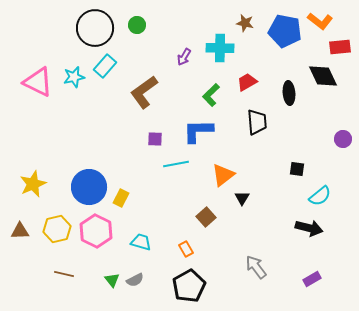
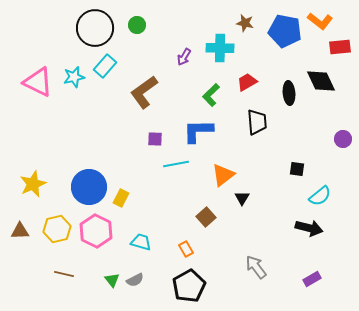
black diamond at (323, 76): moved 2 px left, 5 px down
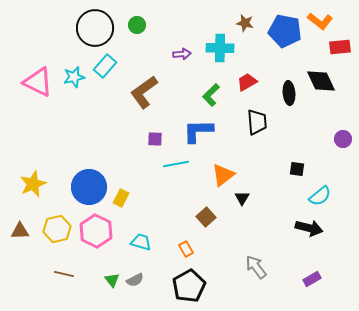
purple arrow at (184, 57): moved 2 px left, 3 px up; rotated 126 degrees counterclockwise
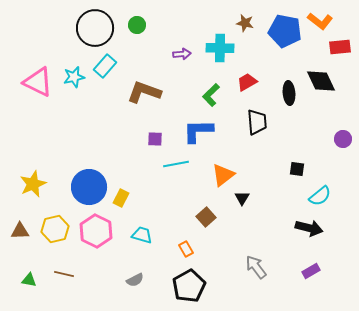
brown L-shape at (144, 92): rotated 56 degrees clockwise
yellow hexagon at (57, 229): moved 2 px left
cyan trapezoid at (141, 242): moved 1 px right, 7 px up
purple rectangle at (312, 279): moved 1 px left, 8 px up
green triangle at (112, 280): moved 83 px left; rotated 42 degrees counterclockwise
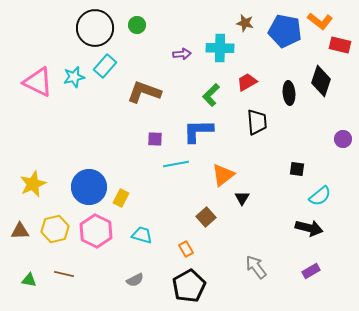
red rectangle at (340, 47): moved 2 px up; rotated 20 degrees clockwise
black diamond at (321, 81): rotated 44 degrees clockwise
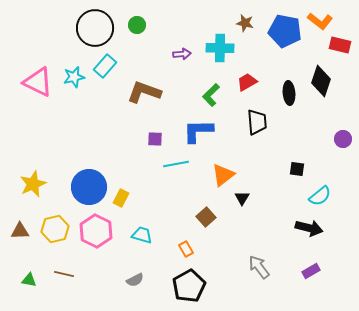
gray arrow at (256, 267): moved 3 px right
